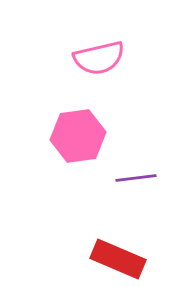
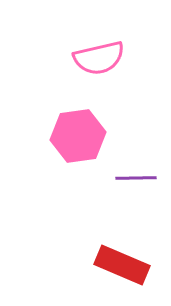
purple line: rotated 6 degrees clockwise
red rectangle: moved 4 px right, 6 px down
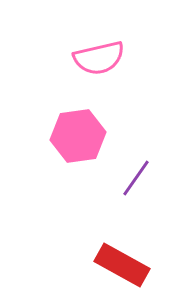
purple line: rotated 54 degrees counterclockwise
red rectangle: rotated 6 degrees clockwise
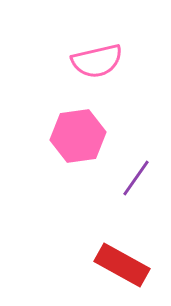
pink semicircle: moved 2 px left, 3 px down
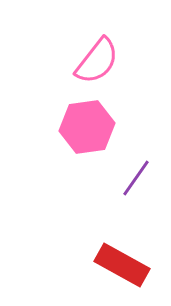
pink semicircle: rotated 39 degrees counterclockwise
pink hexagon: moved 9 px right, 9 px up
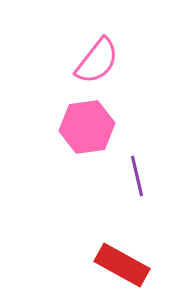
purple line: moved 1 px right, 2 px up; rotated 48 degrees counterclockwise
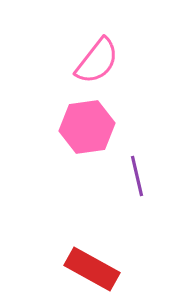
red rectangle: moved 30 px left, 4 px down
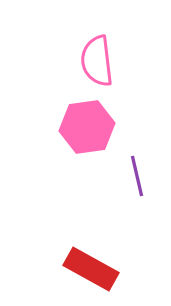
pink semicircle: rotated 135 degrees clockwise
red rectangle: moved 1 px left
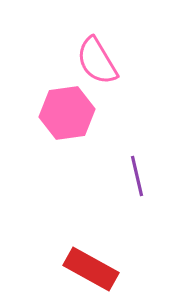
pink semicircle: rotated 24 degrees counterclockwise
pink hexagon: moved 20 px left, 14 px up
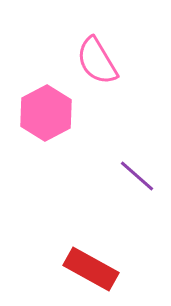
pink hexagon: moved 21 px left; rotated 20 degrees counterclockwise
purple line: rotated 36 degrees counterclockwise
